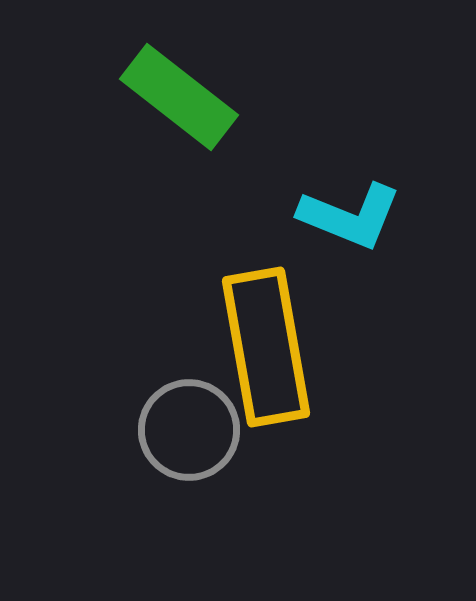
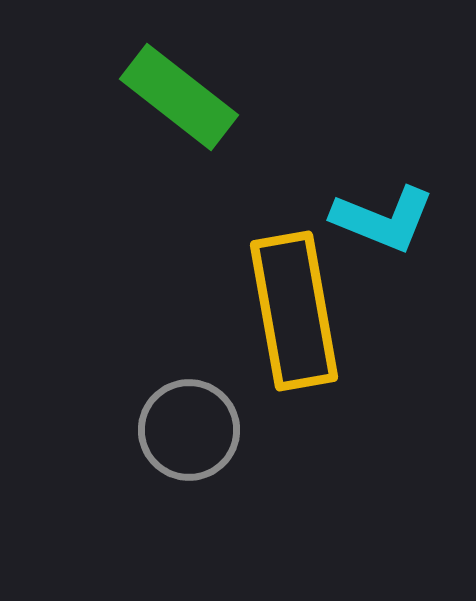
cyan L-shape: moved 33 px right, 3 px down
yellow rectangle: moved 28 px right, 36 px up
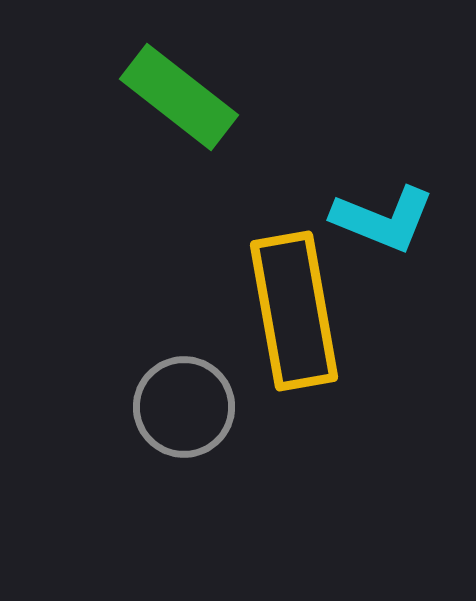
gray circle: moved 5 px left, 23 px up
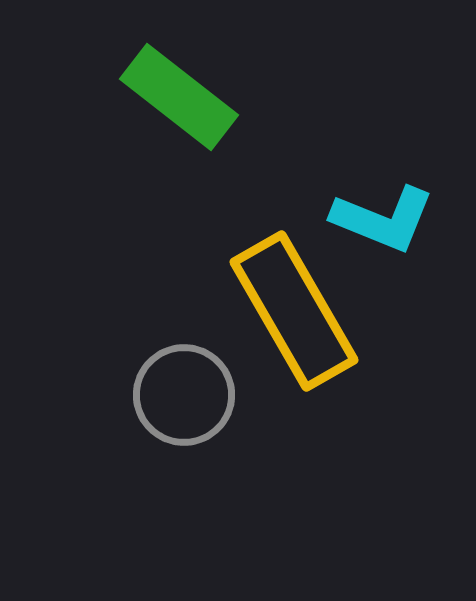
yellow rectangle: rotated 20 degrees counterclockwise
gray circle: moved 12 px up
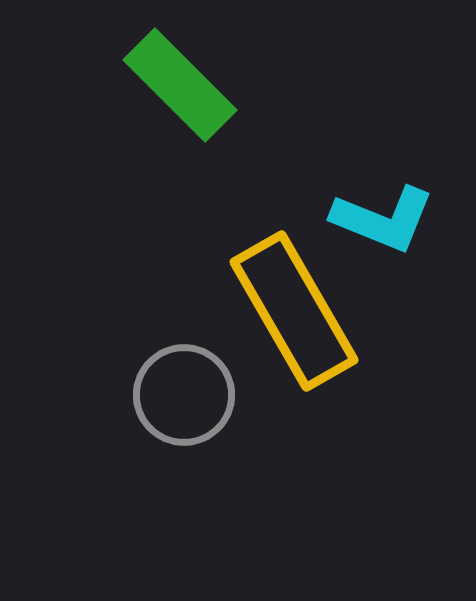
green rectangle: moved 1 px right, 12 px up; rotated 7 degrees clockwise
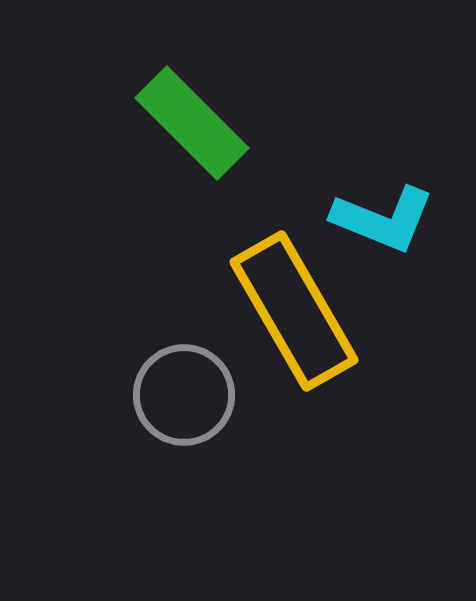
green rectangle: moved 12 px right, 38 px down
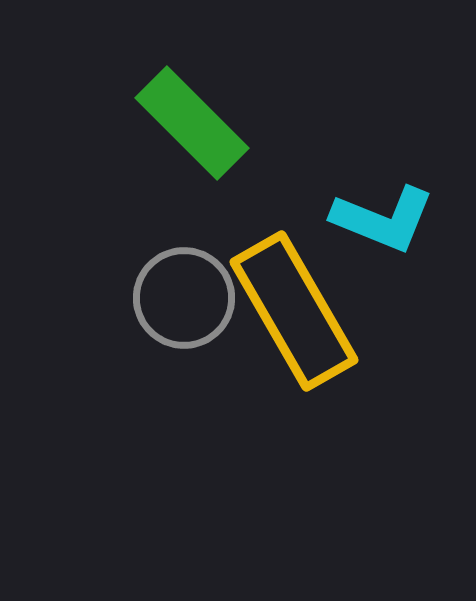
gray circle: moved 97 px up
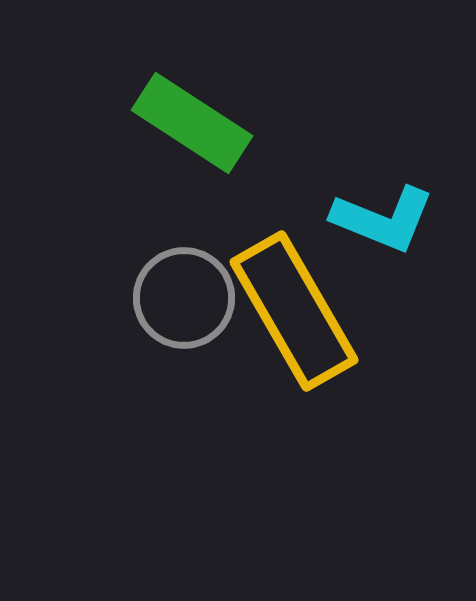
green rectangle: rotated 12 degrees counterclockwise
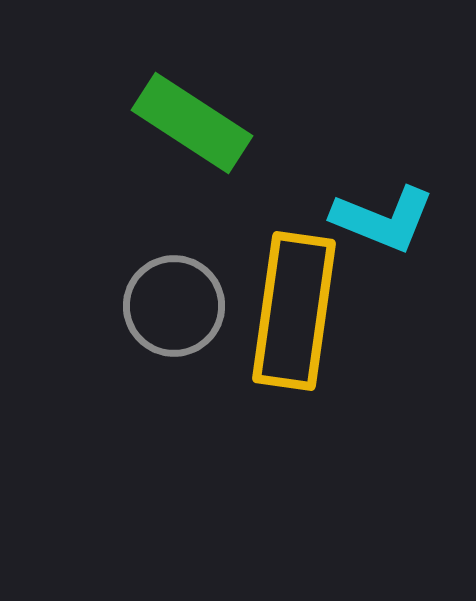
gray circle: moved 10 px left, 8 px down
yellow rectangle: rotated 38 degrees clockwise
